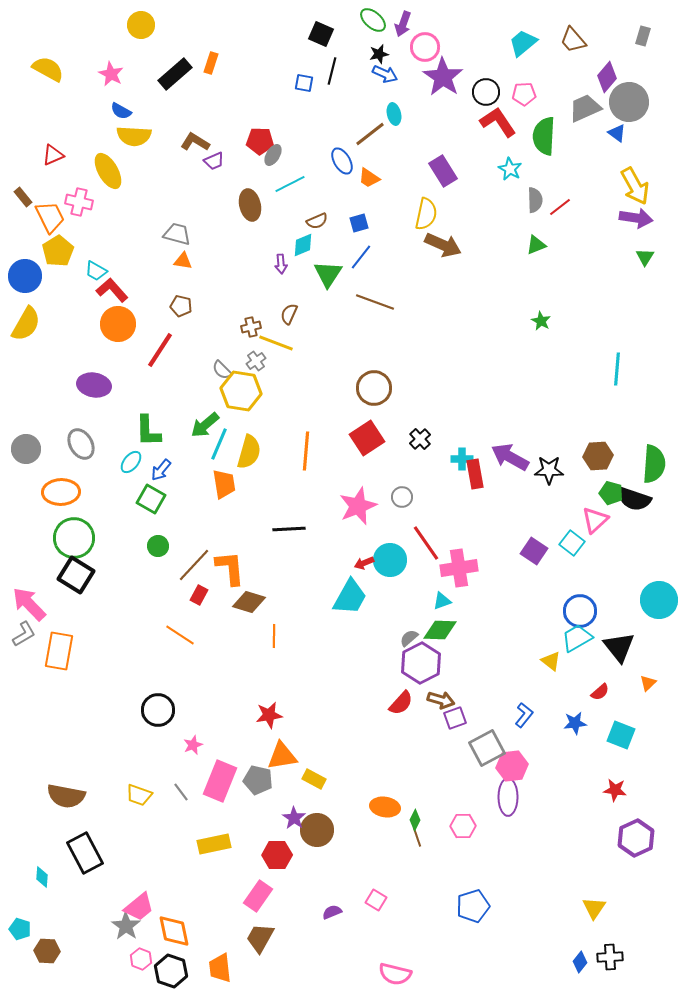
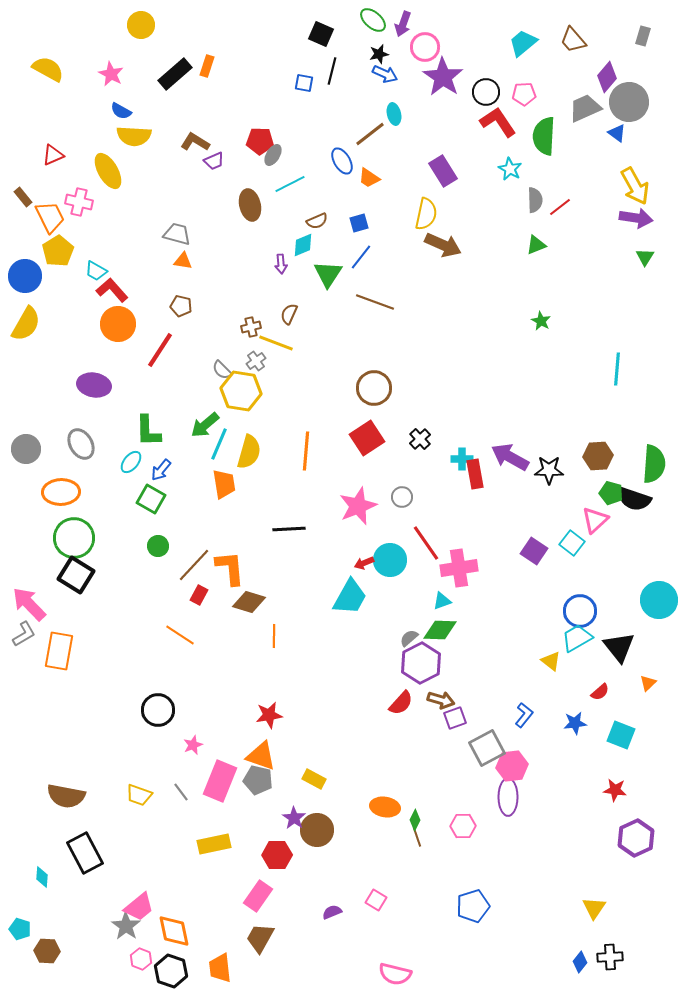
orange rectangle at (211, 63): moved 4 px left, 3 px down
orange triangle at (282, 756): moved 21 px left; rotated 28 degrees clockwise
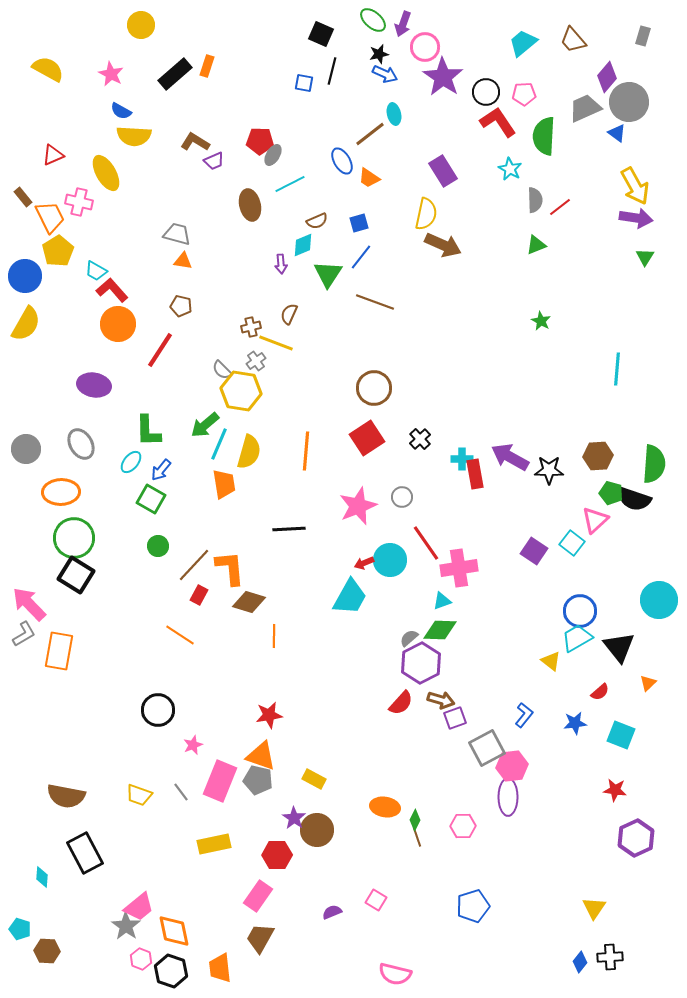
yellow ellipse at (108, 171): moved 2 px left, 2 px down
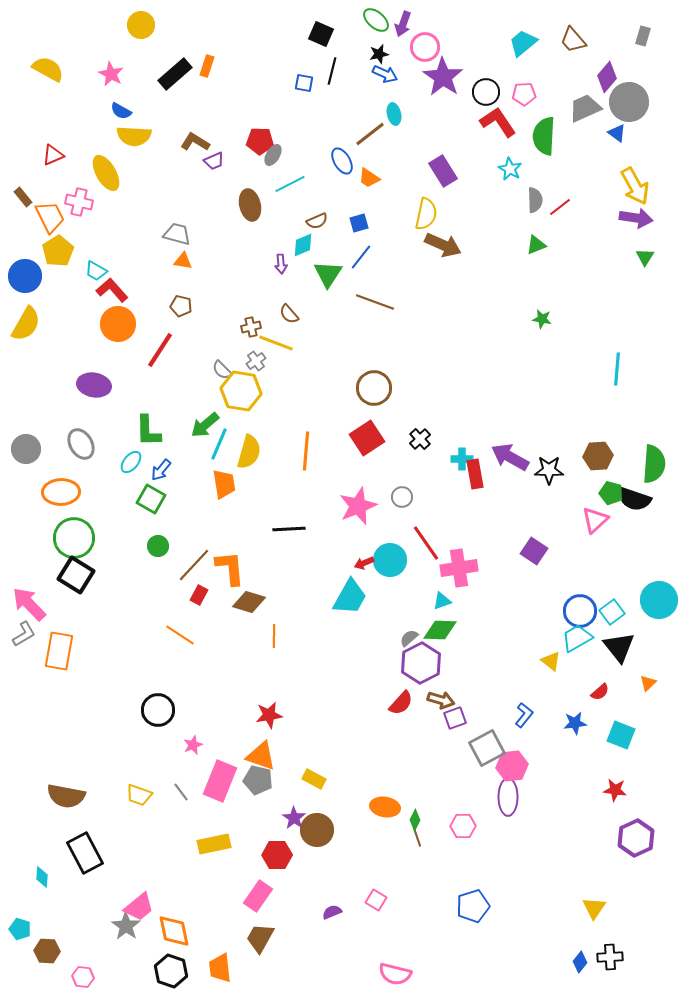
green ellipse at (373, 20): moved 3 px right
brown semicircle at (289, 314): rotated 65 degrees counterclockwise
green star at (541, 321): moved 1 px right, 2 px up; rotated 18 degrees counterclockwise
cyan square at (572, 543): moved 40 px right, 69 px down; rotated 15 degrees clockwise
pink hexagon at (141, 959): moved 58 px left, 18 px down; rotated 15 degrees counterclockwise
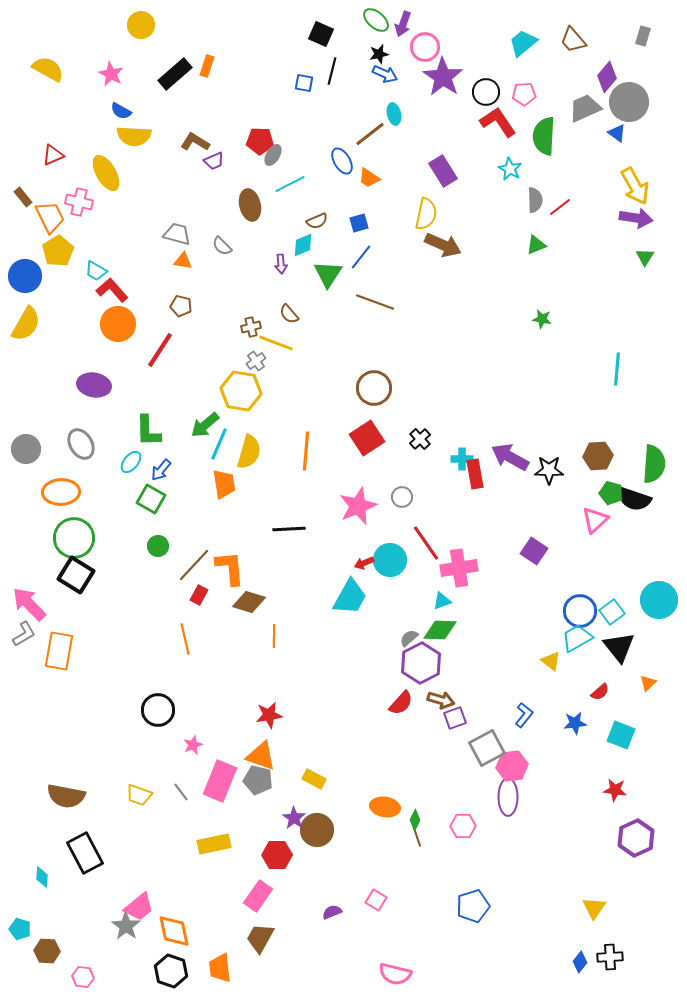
gray semicircle at (222, 370): moved 124 px up
orange line at (180, 635): moved 5 px right, 4 px down; rotated 44 degrees clockwise
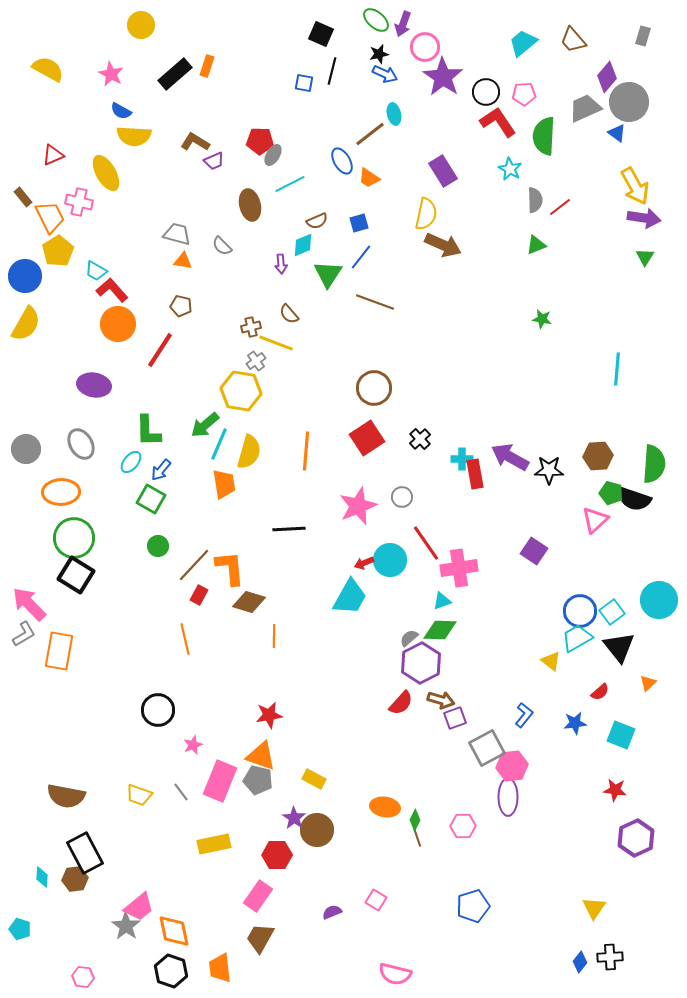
purple arrow at (636, 218): moved 8 px right
brown hexagon at (47, 951): moved 28 px right, 72 px up; rotated 10 degrees counterclockwise
